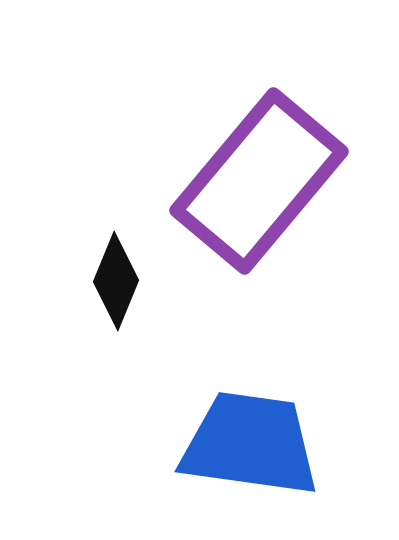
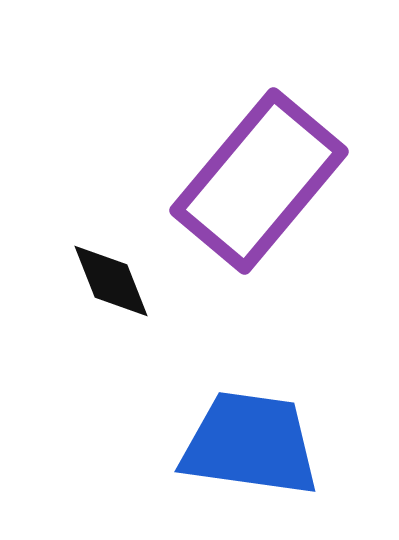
black diamond: moved 5 px left; rotated 44 degrees counterclockwise
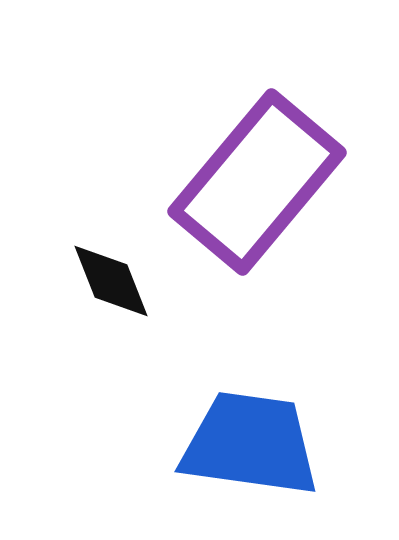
purple rectangle: moved 2 px left, 1 px down
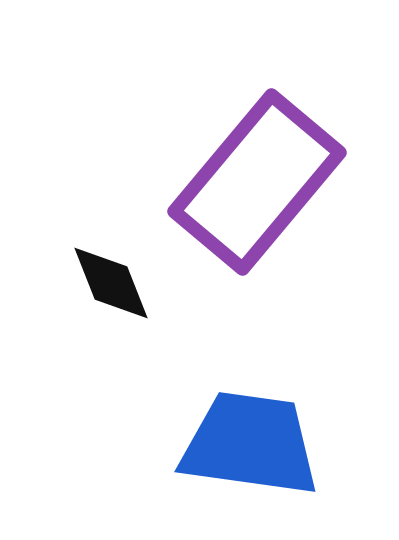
black diamond: moved 2 px down
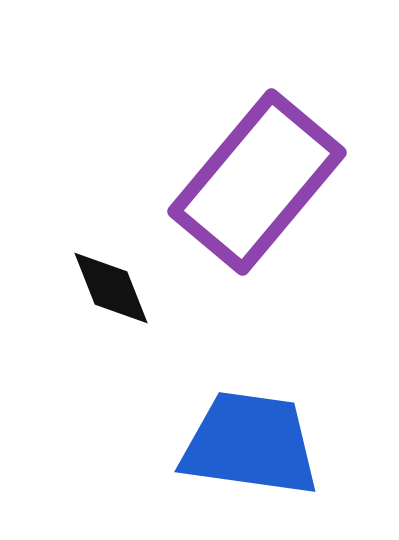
black diamond: moved 5 px down
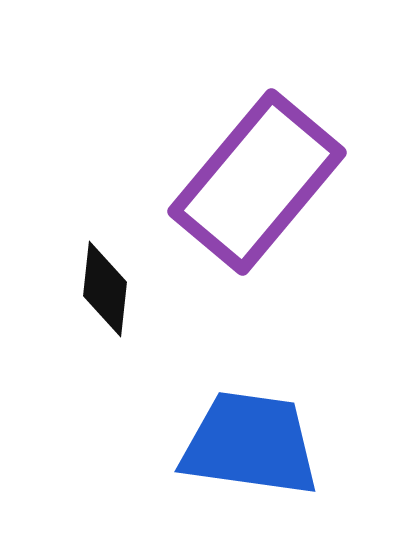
black diamond: moved 6 px left, 1 px down; rotated 28 degrees clockwise
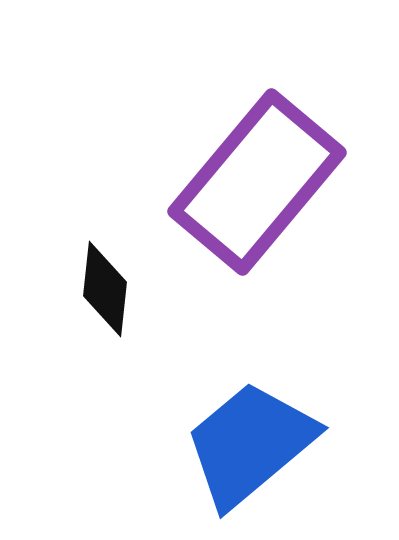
blue trapezoid: rotated 48 degrees counterclockwise
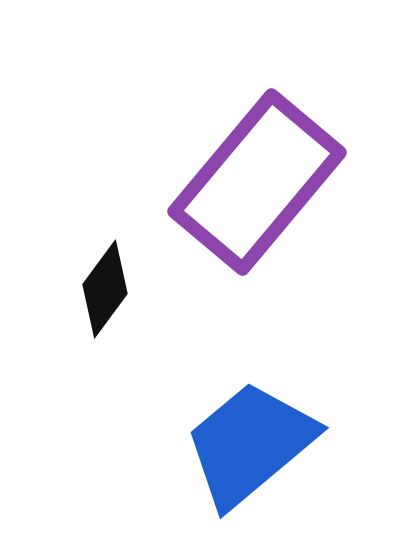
black diamond: rotated 30 degrees clockwise
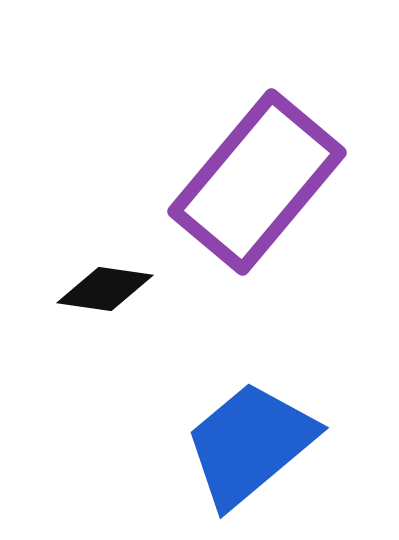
black diamond: rotated 62 degrees clockwise
